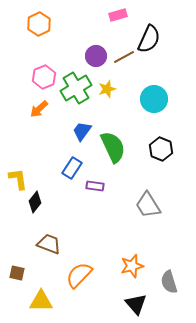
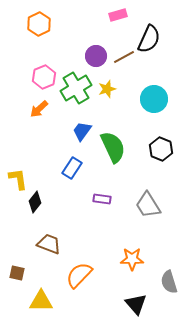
purple rectangle: moved 7 px right, 13 px down
orange star: moved 7 px up; rotated 15 degrees clockwise
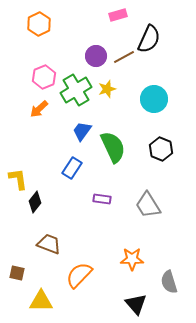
green cross: moved 2 px down
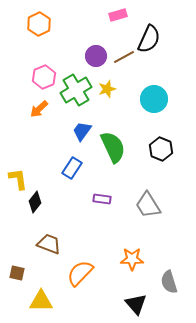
orange semicircle: moved 1 px right, 2 px up
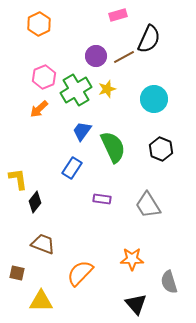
brown trapezoid: moved 6 px left
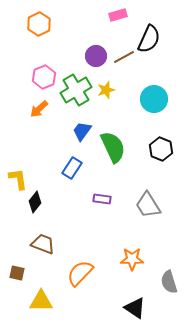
yellow star: moved 1 px left, 1 px down
black triangle: moved 1 px left, 4 px down; rotated 15 degrees counterclockwise
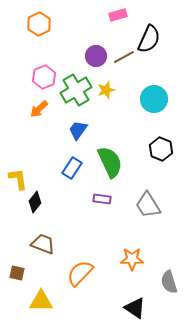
blue trapezoid: moved 4 px left, 1 px up
green semicircle: moved 3 px left, 15 px down
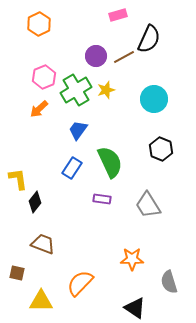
orange semicircle: moved 10 px down
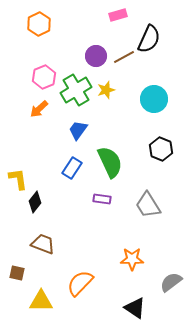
gray semicircle: moved 2 px right; rotated 70 degrees clockwise
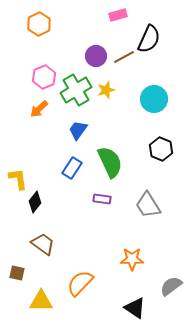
brown trapezoid: rotated 15 degrees clockwise
gray semicircle: moved 4 px down
